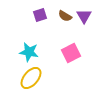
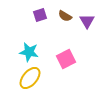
purple triangle: moved 3 px right, 5 px down
pink square: moved 5 px left, 6 px down
yellow ellipse: moved 1 px left
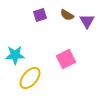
brown semicircle: moved 2 px right, 1 px up
cyan star: moved 14 px left, 3 px down; rotated 12 degrees counterclockwise
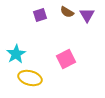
brown semicircle: moved 3 px up
purple triangle: moved 6 px up
cyan star: moved 1 px right, 1 px up; rotated 30 degrees counterclockwise
yellow ellipse: rotated 65 degrees clockwise
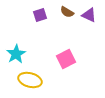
purple triangle: moved 2 px right; rotated 35 degrees counterclockwise
yellow ellipse: moved 2 px down
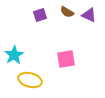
cyan star: moved 2 px left, 1 px down
pink square: rotated 18 degrees clockwise
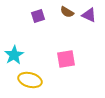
purple square: moved 2 px left, 1 px down
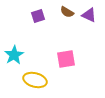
yellow ellipse: moved 5 px right
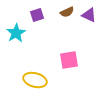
brown semicircle: rotated 56 degrees counterclockwise
purple square: moved 1 px left, 1 px up
cyan star: moved 2 px right, 22 px up
pink square: moved 3 px right, 1 px down
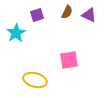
brown semicircle: rotated 40 degrees counterclockwise
